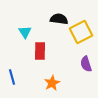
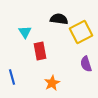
red rectangle: rotated 12 degrees counterclockwise
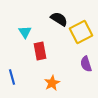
black semicircle: rotated 24 degrees clockwise
